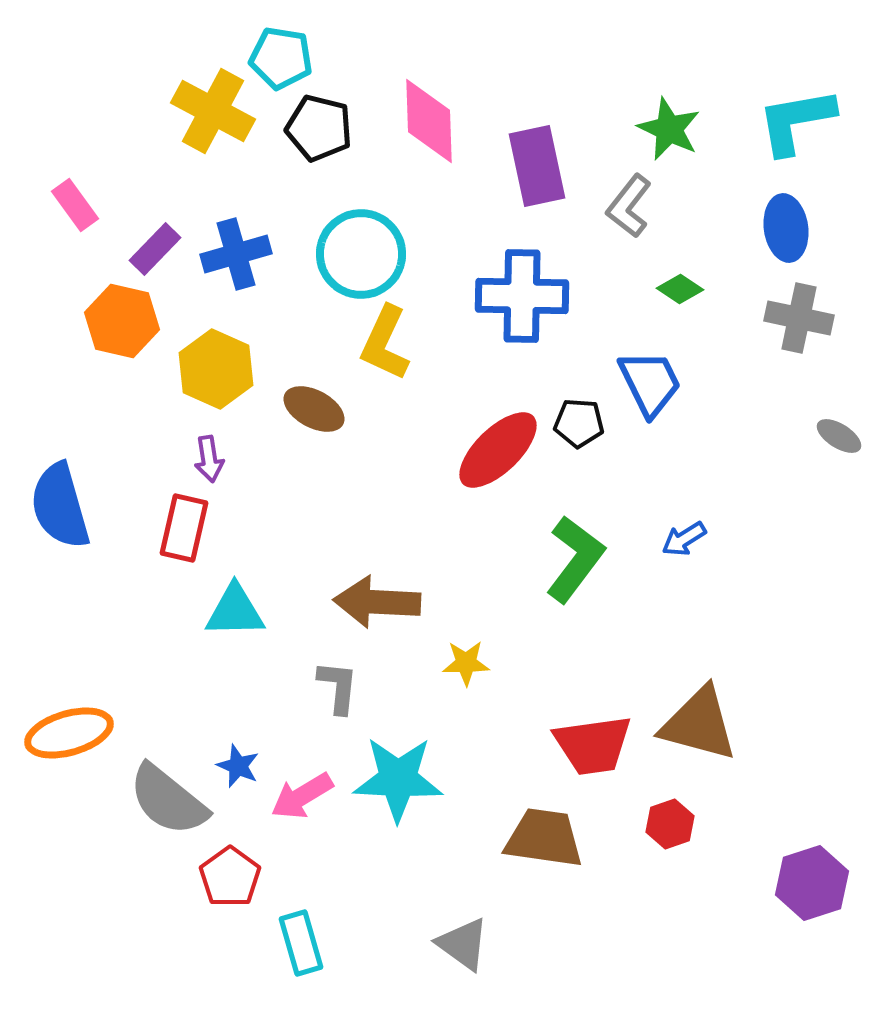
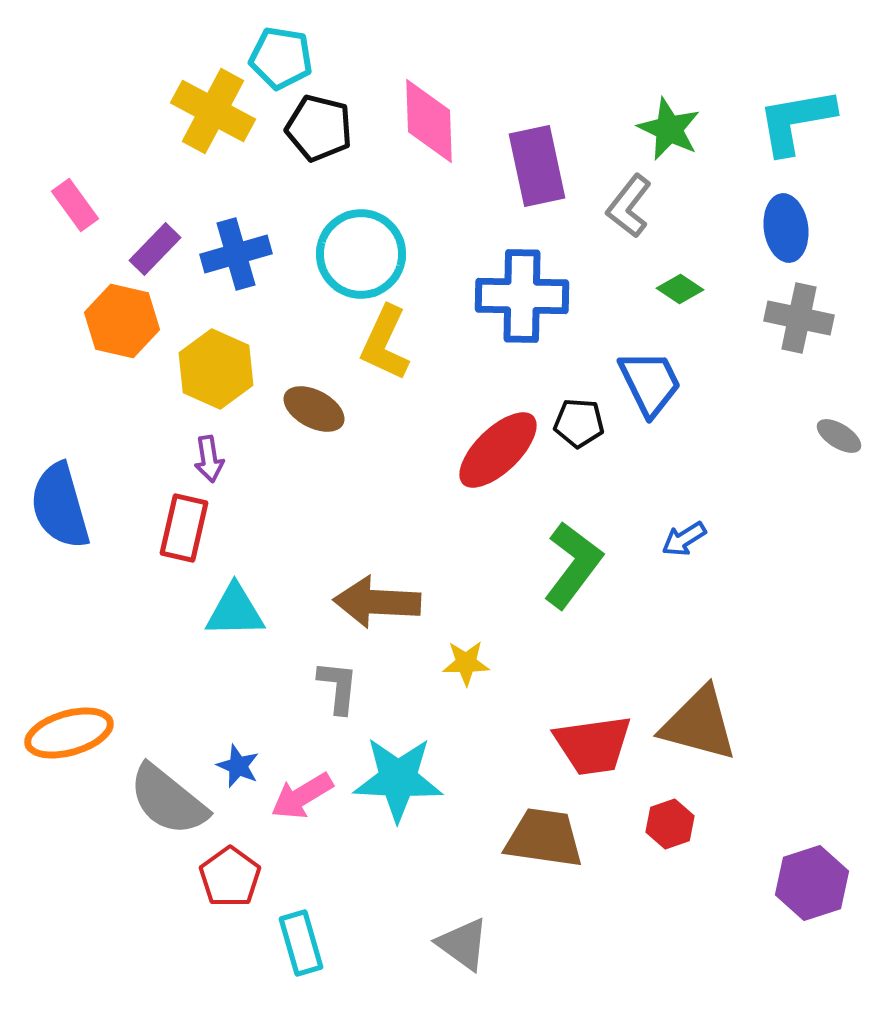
green L-shape at (575, 559): moved 2 px left, 6 px down
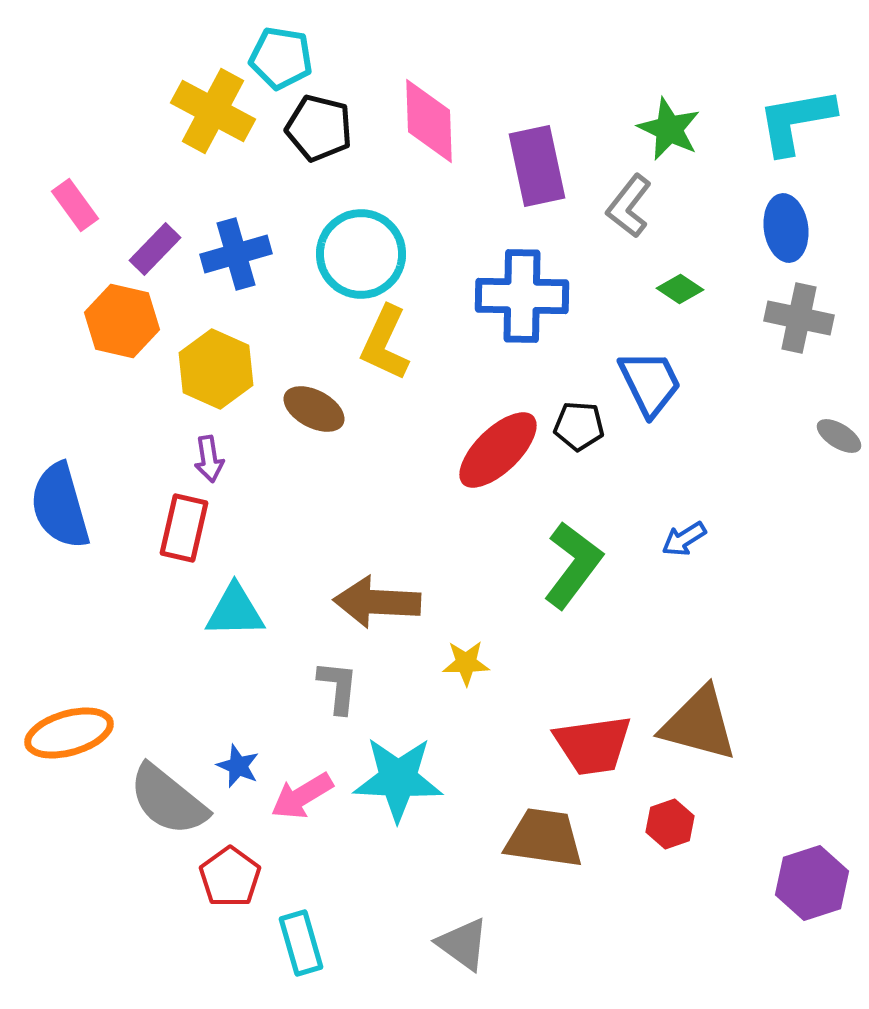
black pentagon at (579, 423): moved 3 px down
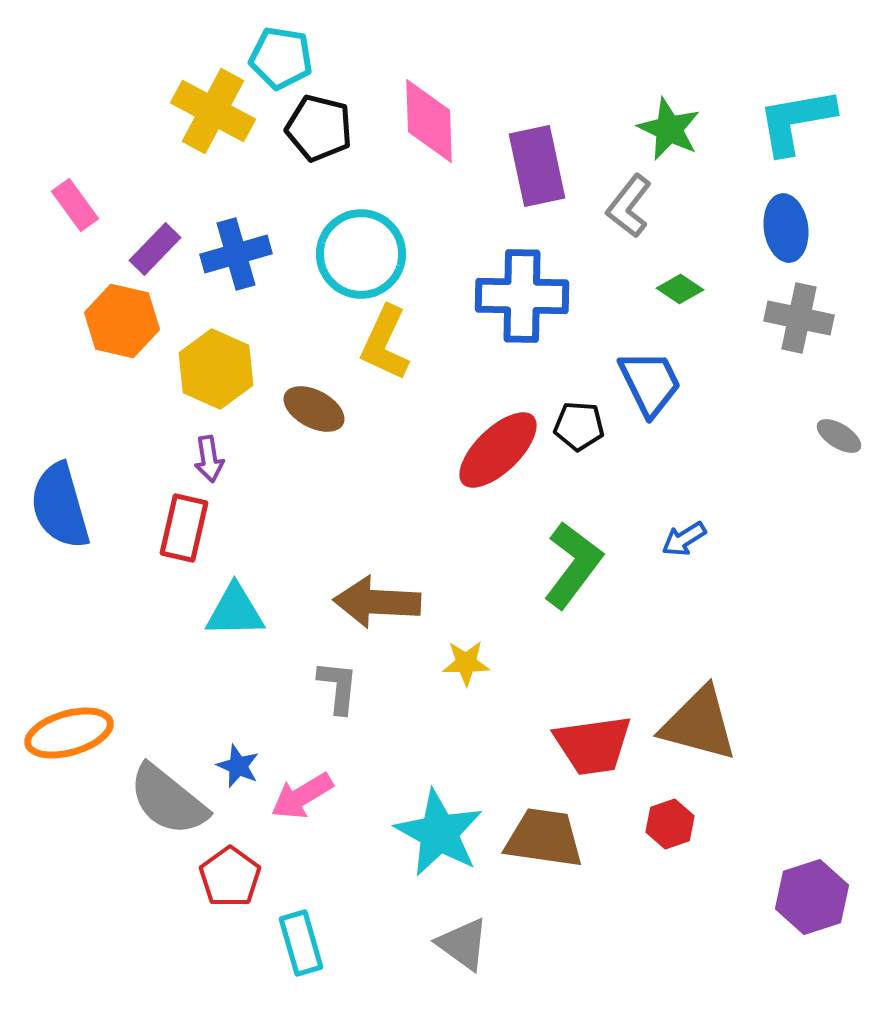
cyan star at (398, 779): moved 41 px right, 54 px down; rotated 26 degrees clockwise
purple hexagon at (812, 883): moved 14 px down
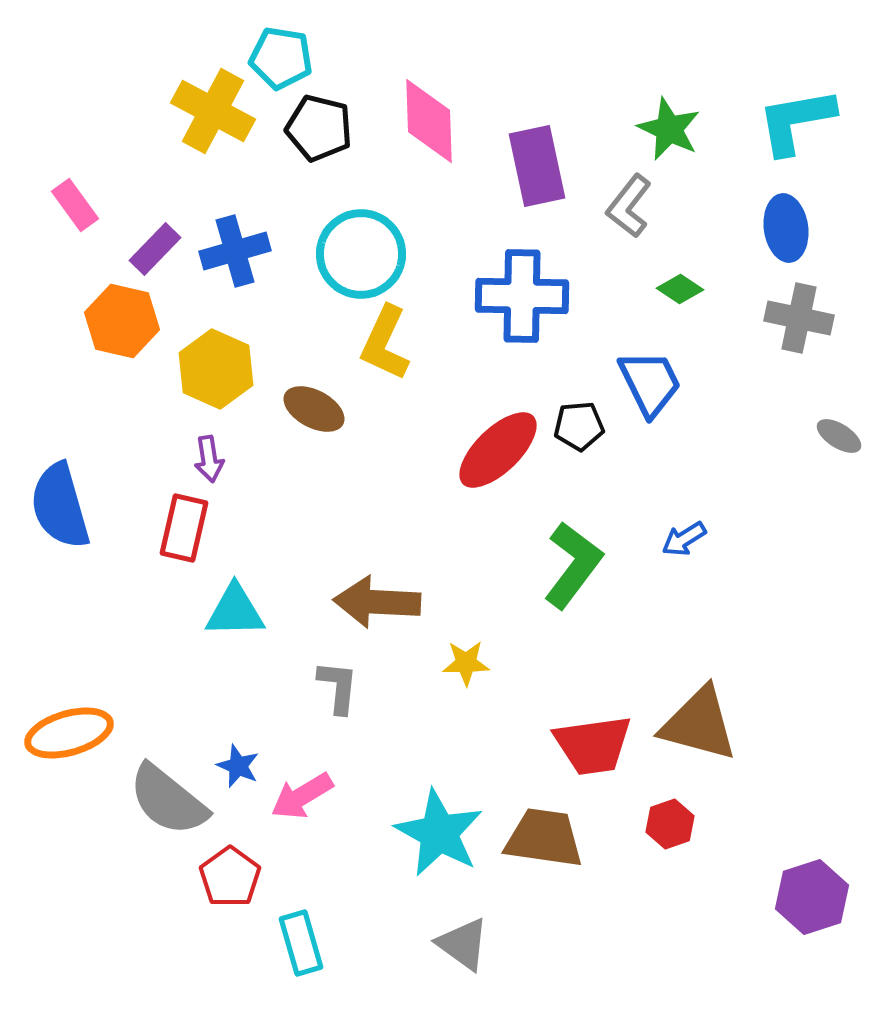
blue cross at (236, 254): moved 1 px left, 3 px up
black pentagon at (579, 426): rotated 9 degrees counterclockwise
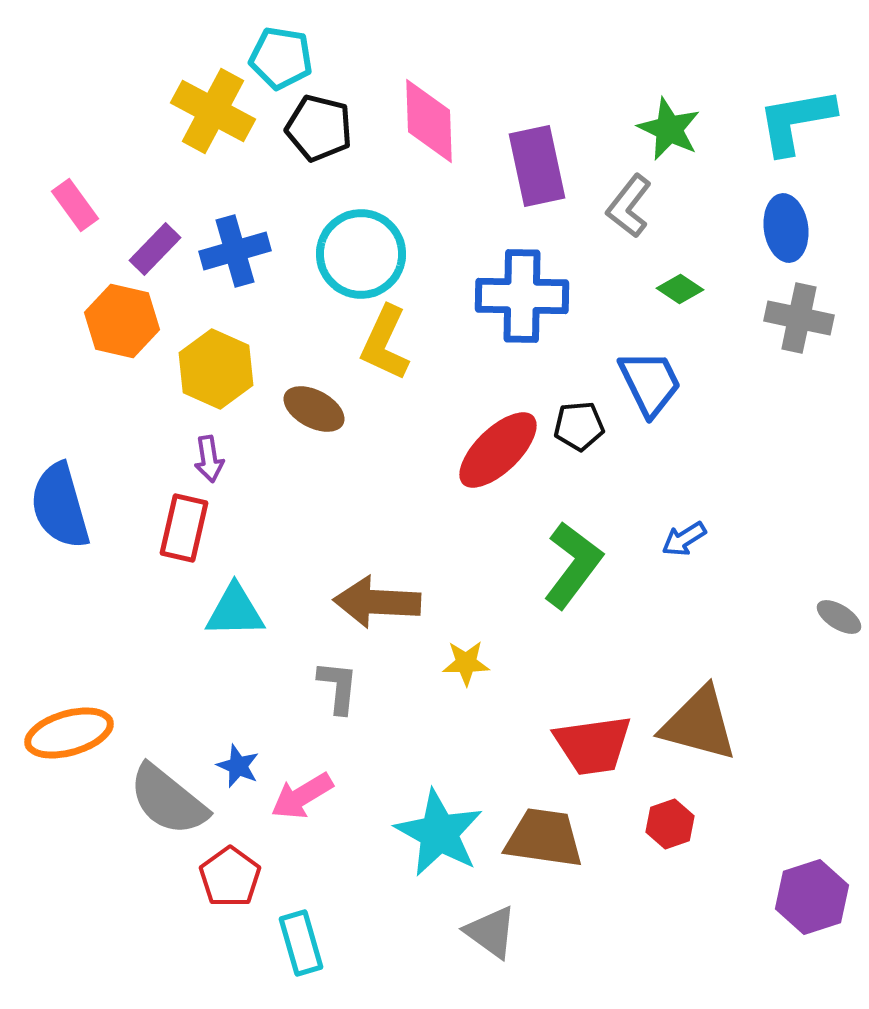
gray ellipse at (839, 436): moved 181 px down
gray triangle at (463, 944): moved 28 px right, 12 px up
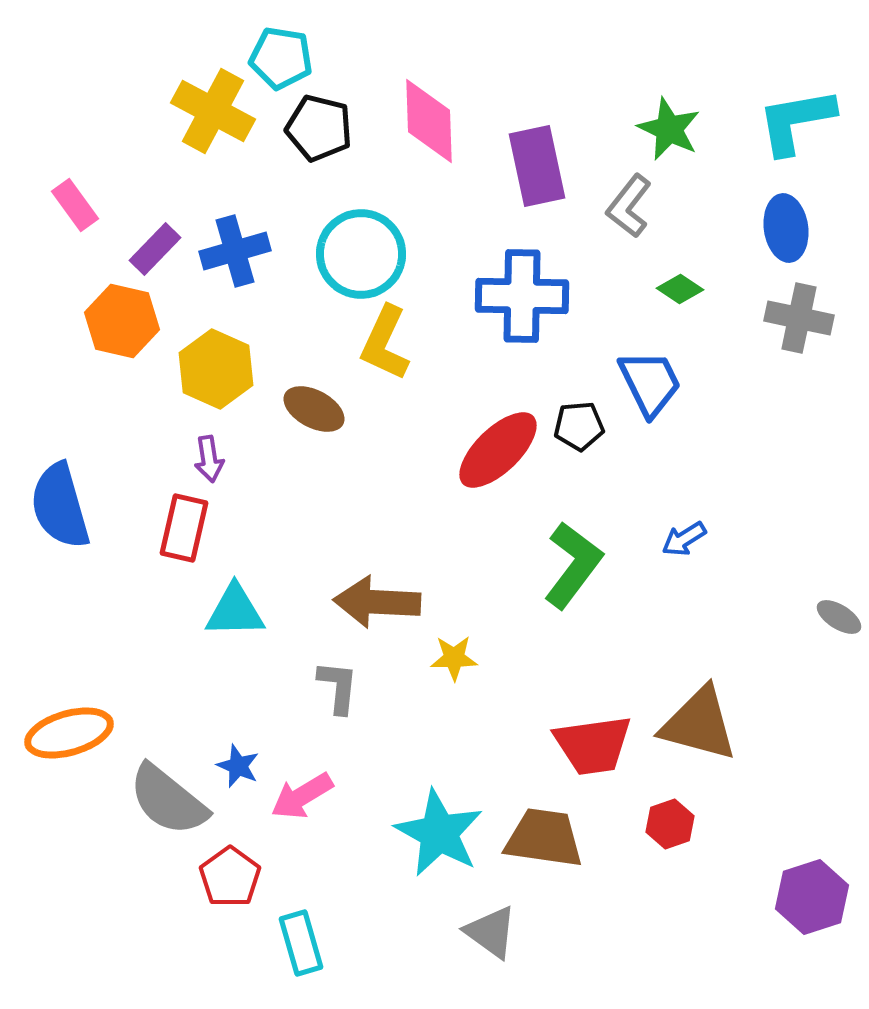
yellow star at (466, 663): moved 12 px left, 5 px up
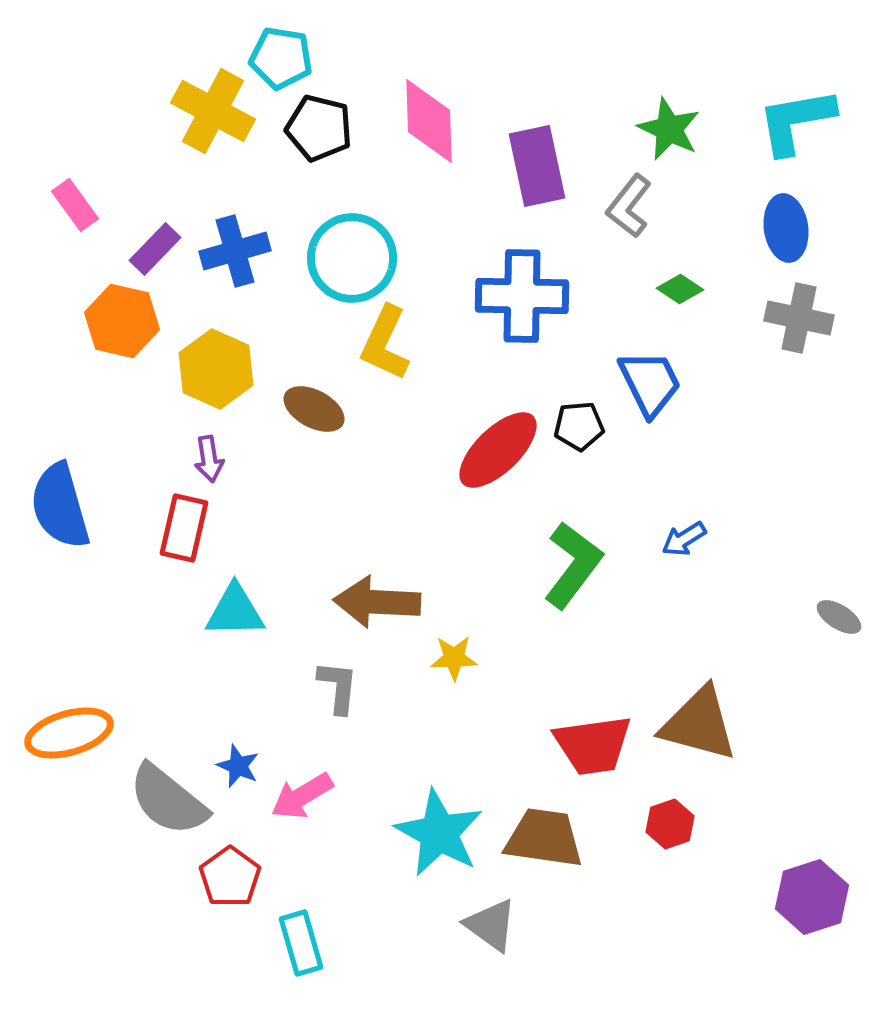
cyan circle at (361, 254): moved 9 px left, 4 px down
gray triangle at (491, 932): moved 7 px up
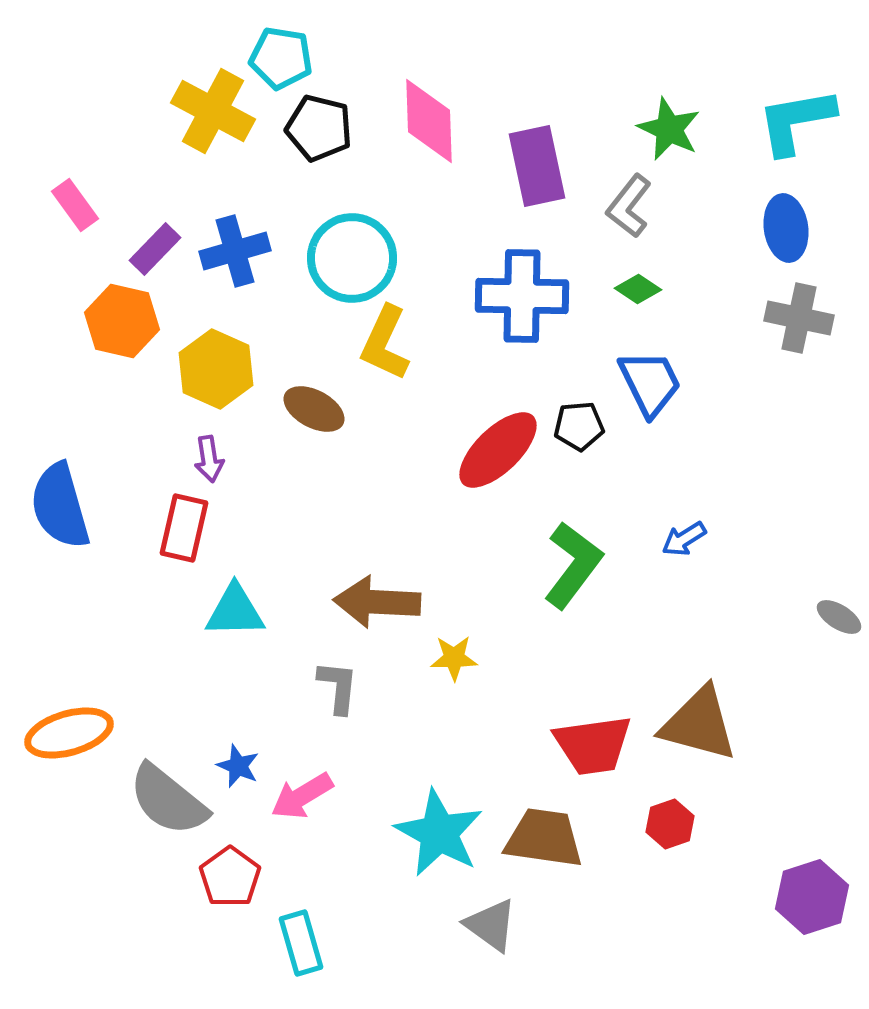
green diamond at (680, 289): moved 42 px left
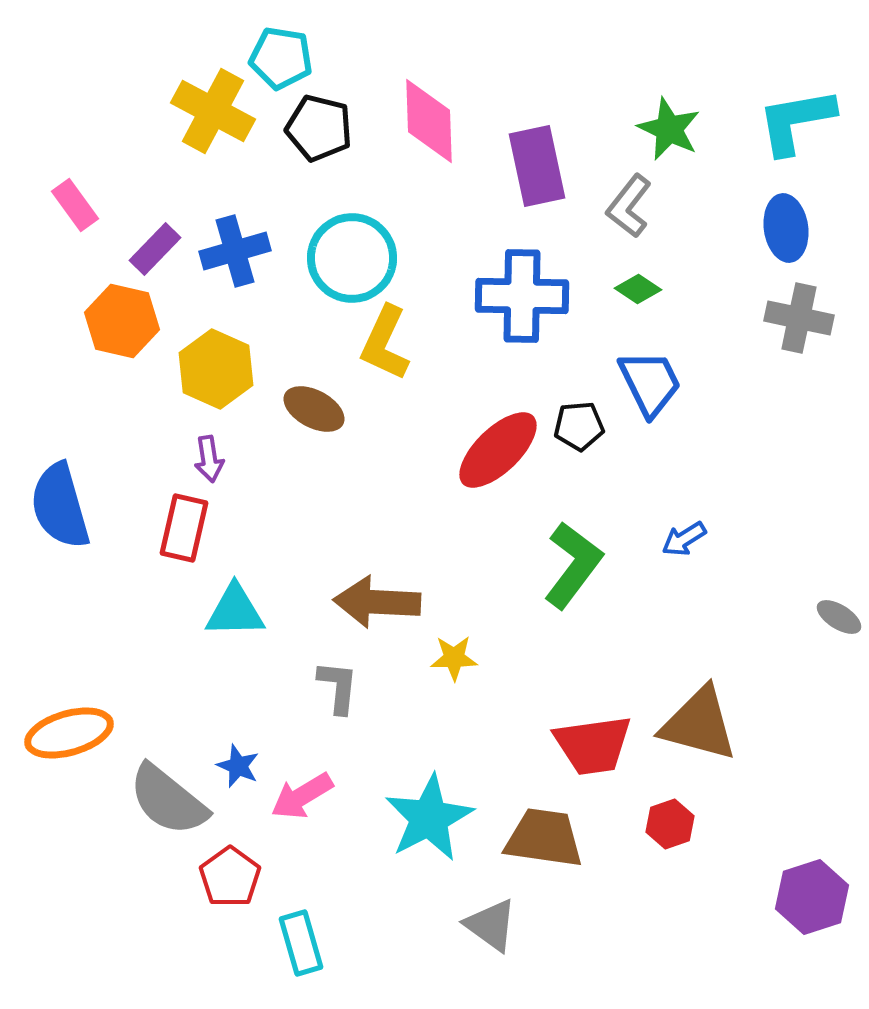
cyan star at (439, 833): moved 10 px left, 15 px up; rotated 16 degrees clockwise
